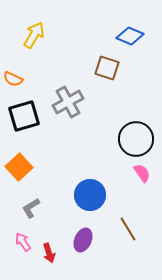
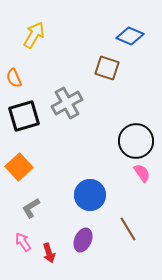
orange semicircle: moved 1 px right, 1 px up; rotated 42 degrees clockwise
gray cross: moved 1 px left, 1 px down
black circle: moved 2 px down
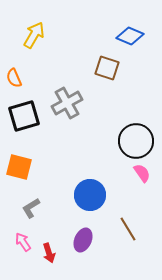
orange square: rotated 32 degrees counterclockwise
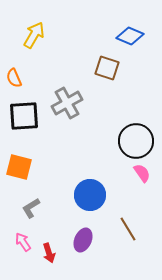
black square: rotated 12 degrees clockwise
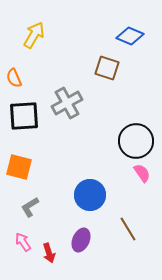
gray L-shape: moved 1 px left, 1 px up
purple ellipse: moved 2 px left
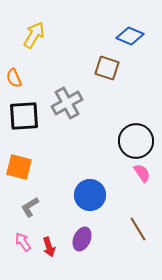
brown line: moved 10 px right
purple ellipse: moved 1 px right, 1 px up
red arrow: moved 6 px up
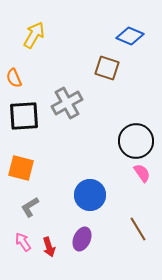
orange square: moved 2 px right, 1 px down
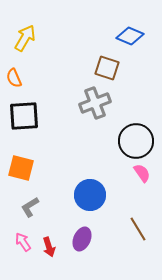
yellow arrow: moved 9 px left, 3 px down
gray cross: moved 28 px right; rotated 8 degrees clockwise
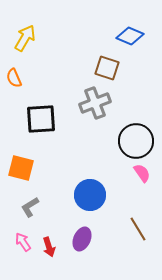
black square: moved 17 px right, 3 px down
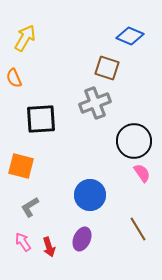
black circle: moved 2 px left
orange square: moved 2 px up
